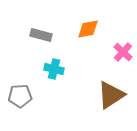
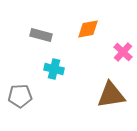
brown triangle: rotated 24 degrees clockwise
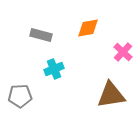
orange diamond: moved 1 px up
cyan cross: rotated 36 degrees counterclockwise
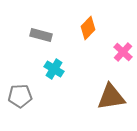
orange diamond: rotated 35 degrees counterclockwise
cyan cross: rotated 36 degrees counterclockwise
brown triangle: moved 2 px down
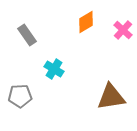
orange diamond: moved 2 px left, 6 px up; rotated 15 degrees clockwise
gray rectangle: moved 14 px left; rotated 40 degrees clockwise
pink cross: moved 22 px up
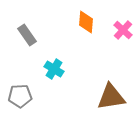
orange diamond: rotated 55 degrees counterclockwise
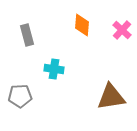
orange diamond: moved 4 px left, 3 px down
pink cross: moved 1 px left
gray rectangle: rotated 20 degrees clockwise
cyan cross: rotated 24 degrees counterclockwise
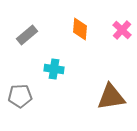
orange diamond: moved 2 px left, 4 px down
gray rectangle: rotated 65 degrees clockwise
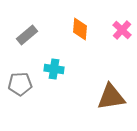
gray pentagon: moved 12 px up
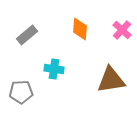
gray pentagon: moved 1 px right, 8 px down
brown triangle: moved 17 px up
